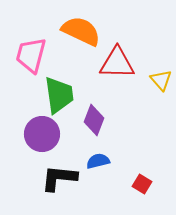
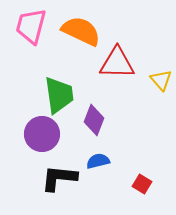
pink trapezoid: moved 29 px up
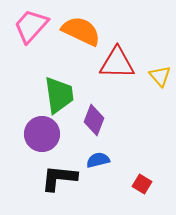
pink trapezoid: rotated 27 degrees clockwise
yellow triangle: moved 1 px left, 4 px up
blue semicircle: moved 1 px up
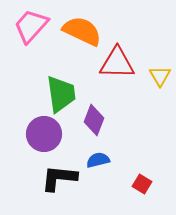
orange semicircle: moved 1 px right
yellow triangle: rotated 10 degrees clockwise
green trapezoid: moved 2 px right, 1 px up
purple circle: moved 2 px right
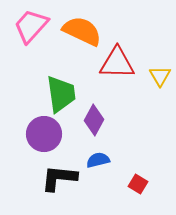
purple diamond: rotated 8 degrees clockwise
red square: moved 4 px left
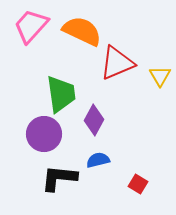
red triangle: rotated 24 degrees counterclockwise
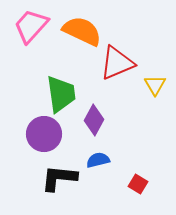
yellow triangle: moved 5 px left, 9 px down
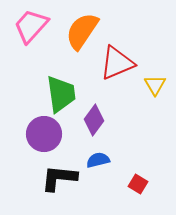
orange semicircle: rotated 81 degrees counterclockwise
purple diamond: rotated 8 degrees clockwise
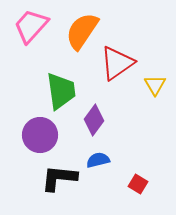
red triangle: rotated 12 degrees counterclockwise
green trapezoid: moved 3 px up
purple circle: moved 4 px left, 1 px down
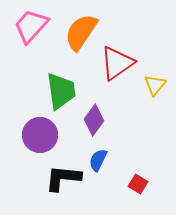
orange semicircle: moved 1 px left, 1 px down
yellow triangle: rotated 10 degrees clockwise
blue semicircle: rotated 50 degrees counterclockwise
black L-shape: moved 4 px right
